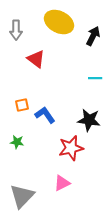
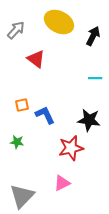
gray arrow: rotated 138 degrees counterclockwise
blue L-shape: rotated 10 degrees clockwise
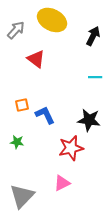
yellow ellipse: moved 7 px left, 2 px up
cyan line: moved 1 px up
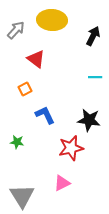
yellow ellipse: rotated 24 degrees counterclockwise
orange square: moved 3 px right, 16 px up; rotated 16 degrees counterclockwise
gray triangle: rotated 16 degrees counterclockwise
